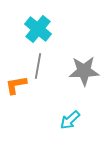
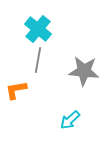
gray line: moved 6 px up
gray star: rotated 8 degrees clockwise
orange L-shape: moved 5 px down
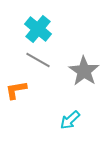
gray line: rotated 70 degrees counterclockwise
gray star: rotated 28 degrees clockwise
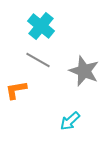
cyan cross: moved 3 px right, 3 px up
gray star: rotated 12 degrees counterclockwise
cyan arrow: moved 1 px down
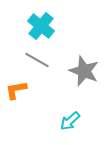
gray line: moved 1 px left
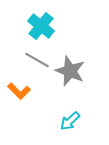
gray star: moved 14 px left
orange L-shape: moved 3 px right, 1 px down; rotated 125 degrees counterclockwise
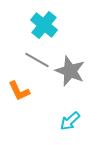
cyan cross: moved 3 px right, 1 px up
orange L-shape: rotated 20 degrees clockwise
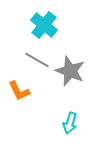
cyan arrow: moved 2 px down; rotated 30 degrees counterclockwise
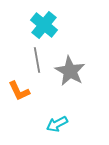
gray line: rotated 50 degrees clockwise
gray star: rotated 8 degrees clockwise
cyan arrow: moved 13 px left, 1 px down; rotated 45 degrees clockwise
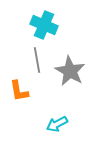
cyan cross: rotated 16 degrees counterclockwise
orange L-shape: rotated 15 degrees clockwise
